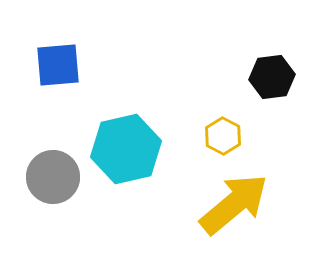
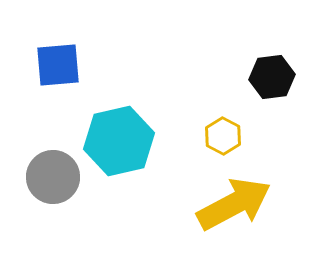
cyan hexagon: moved 7 px left, 8 px up
yellow arrow: rotated 12 degrees clockwise
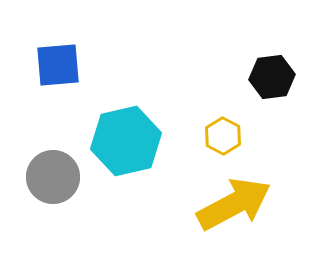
cyan hexagon: moved 7 px right
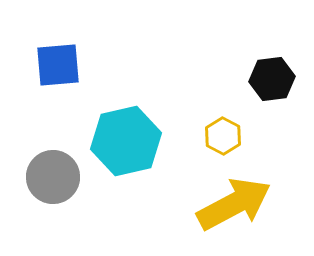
black hexagon: moved 2 px down
